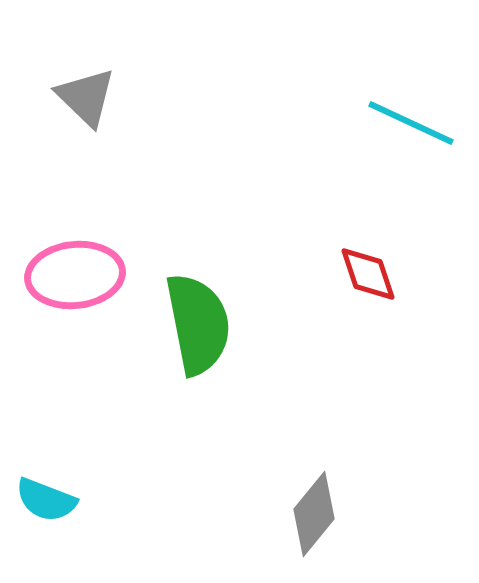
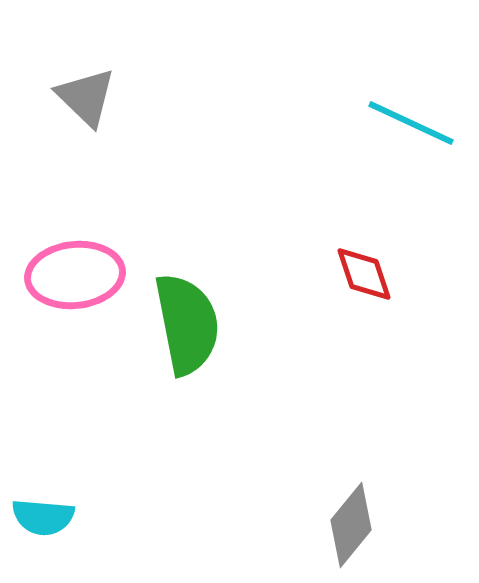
red diamond: moved 4 px left
green semicircle: moved 11 px left
cyan semicircle: moved 3 px left, 17 px down; rotated 16 degrees counterclockwise
gray diamond: moved 37 px right, 11 px down
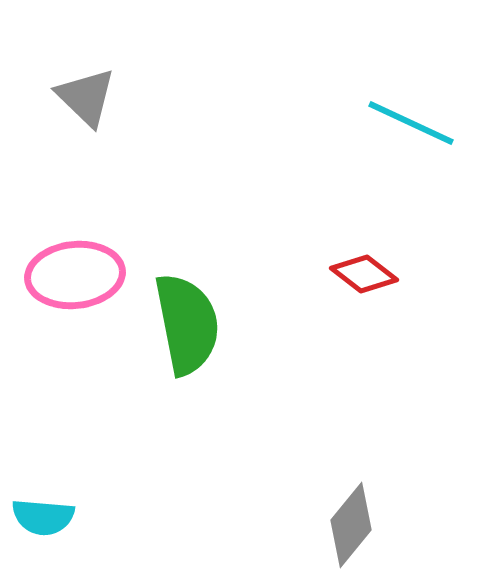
red diamond: rotated 34 degrees counterclockwise
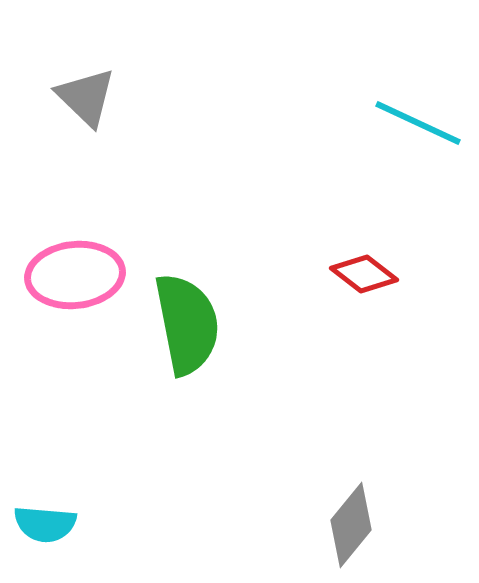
cyan line: moved 7 px right
cyan semicircle: moved 2 px right, 7 px down
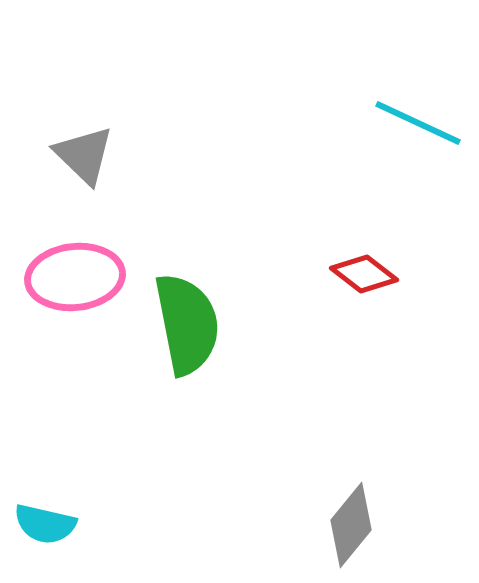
gray triangle: moved 2 px left, 58 px down
pink ellipse: moved 2 px down
cyan semicircle: rotated 8 degrees clockwise
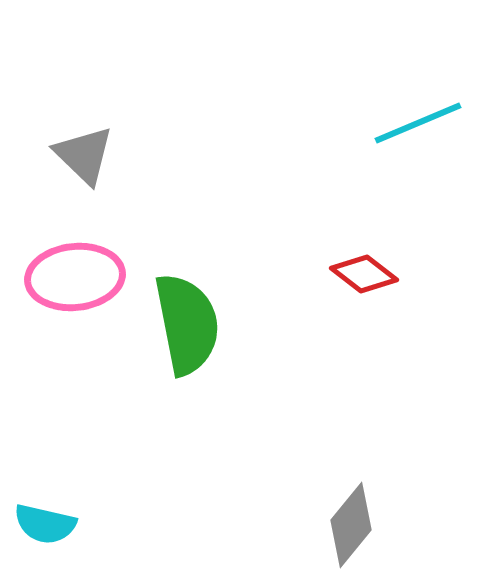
cyan line: rotated 48 degrees counterclockwise
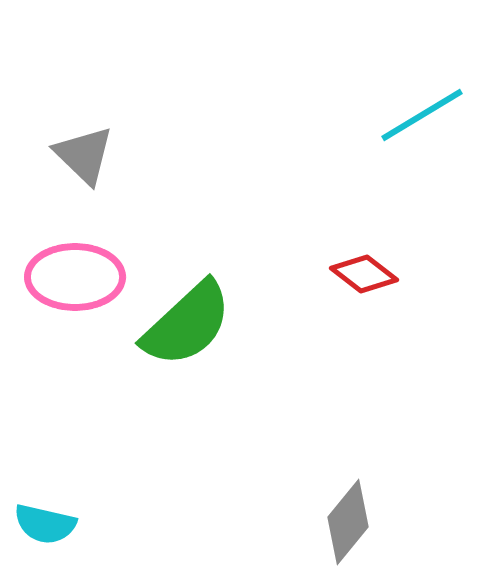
cyan line: moved 4 px right, 8 px up; rotated 8 degrees counterclockwise
pink ellipse: rotated 6 degrees clockwise
green semicircle: rotated 58 degrees clockwise
gray diamond: moved 3 px left, 3 px up
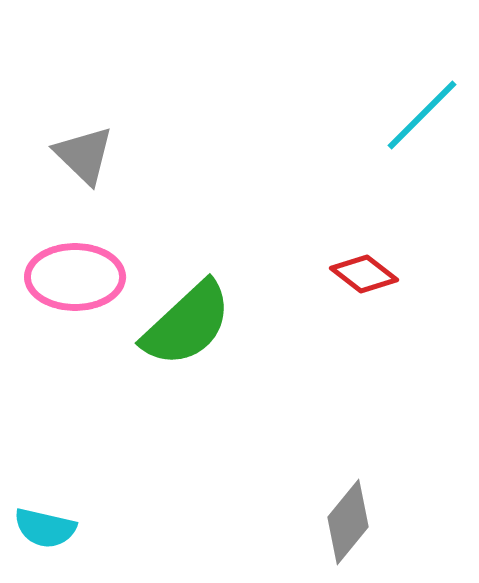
cyan line: rotated 14 degrees counterclockwise
cyan semicircle: moved 4 px down
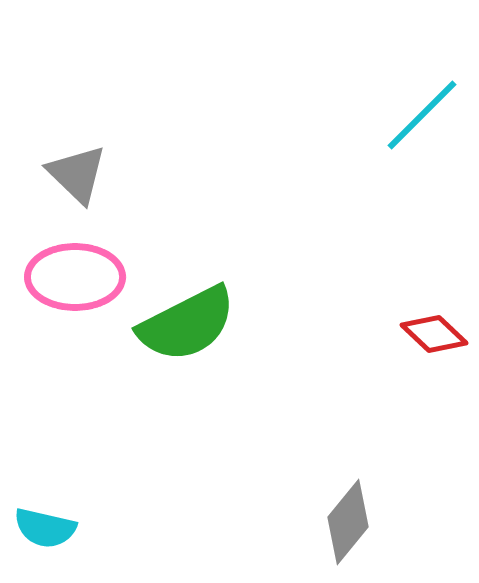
gray triangle: moved 7 px left, 19 px down
red diamond: moved 70 px right, 60 px down; rotated 6 degrees clockwise
green semicircle: rotated 16 degrees clockwise
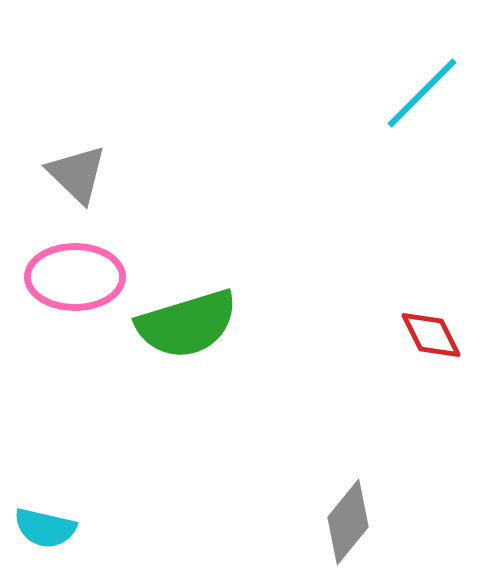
cyan line: moved 22 px up
green semicircle: rotated 10 degrees clockwise
red diamond: moved 3 px left, 1 px down; rotated 20 degrees clockwise
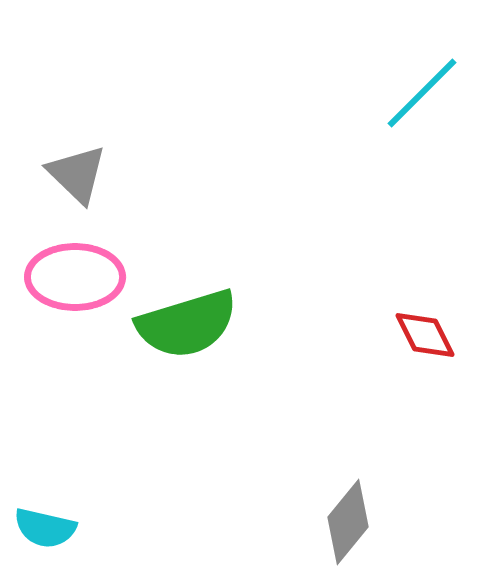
red diamond: moved 6 px left
